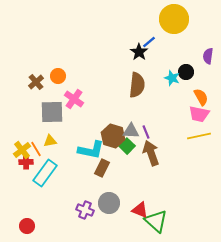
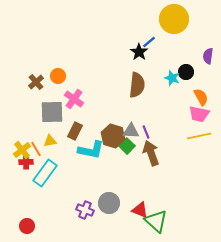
brown rectangle: moved 27 px left, 37 px up
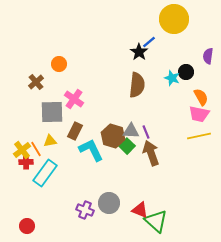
orange circle: moved 1 px right, 12 px up
cyan L-shape: rotated 128 degrees counterclockwise
